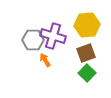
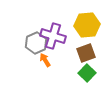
gray hexagon: moved 3 px right, 3 px down; rotated 25 degrees counterclockwise
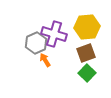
yellow hexagon: moved 2 px down
purple cross: moved 1 px right, 2 px up
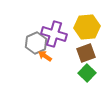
orange arrow: moved 4 px up; rotated 24 degrees counterclockwise
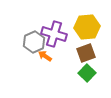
gray hexagon: moved 2 px left, 1 px up
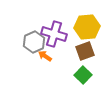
brown square: moved 1 px left, 2 px up
green square: moved 4 px left, 2 px down
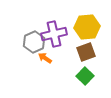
purple cross: rotated 30 degrees counterclockwise
brown square: moved 1 px right, 1 px down
orange arrow: moved 2 px down
green square: moved 2 px right, 1 px down
